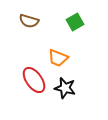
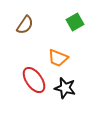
brown semicircle: moved 4 px left, 4 px down; rotated 72 degrees counterclockwise
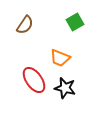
orange trapezoid: moved 2 px right
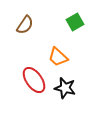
orange trapezoid: moved 2 px left, 1 px up; rotated 20 degrees clockwise
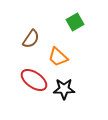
brown semicircle: moved 6 px right, 14 px down
red ellipse: rotated 20 degrees counterclockwise
black star: moved 1 px left, 1 px down; rotated 15 degrees counterclockwise
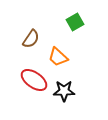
black star: moved 2 px down
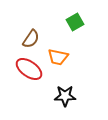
orange trapezoid: rotated 30 degrees counterclockwise
red ellipse: moved 5 px left, 11 px up
black star: moved 1 px right, 5 px down
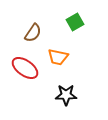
brown semicircle: moved 2 px right, 6 px up
red ellipse: moved 4 px left, 1 px up
black star: moved 1 px right, 1 px up
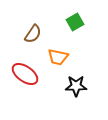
brown semicircle: moved 1 px down
red ellipse: moved 6 px down
black star: moved 10 px right, 9 px up
